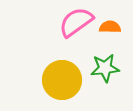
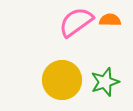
orange semicircle: moved 7 px up
green star: moved 14 px down; rotated 12 degrees counterclockwise
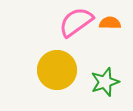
orange semicircle: moved 3 px down
yellow circle: moved 5 px left, 10 px up
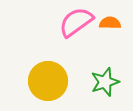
yellow circle: moved 9 px left, 11 px down
